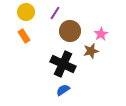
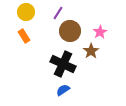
purple line: moved 3 px right
pink star: moved 1 px left, 2 px up
brown star: rotated 21 degrees counterclockwise
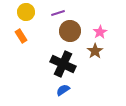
purple line: rotated 40 degrees clockwise
orange rectangle: moved 3 px left
brown star: moved 4 px right
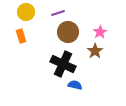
brown circle: moved 2 px left, 1 px down
orange rectangle: rotated 16 degrees clockwise
blue semicircle: moved 12 px right, 5 px up; rotated 48 degrees clockwise
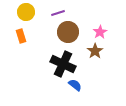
blue semicircle: rotated 24 degrees clockwise
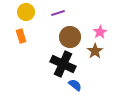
brown circle: moved 2 px right, 5 px down
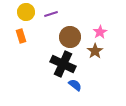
purple line: moved 7 px left, 1 px down
